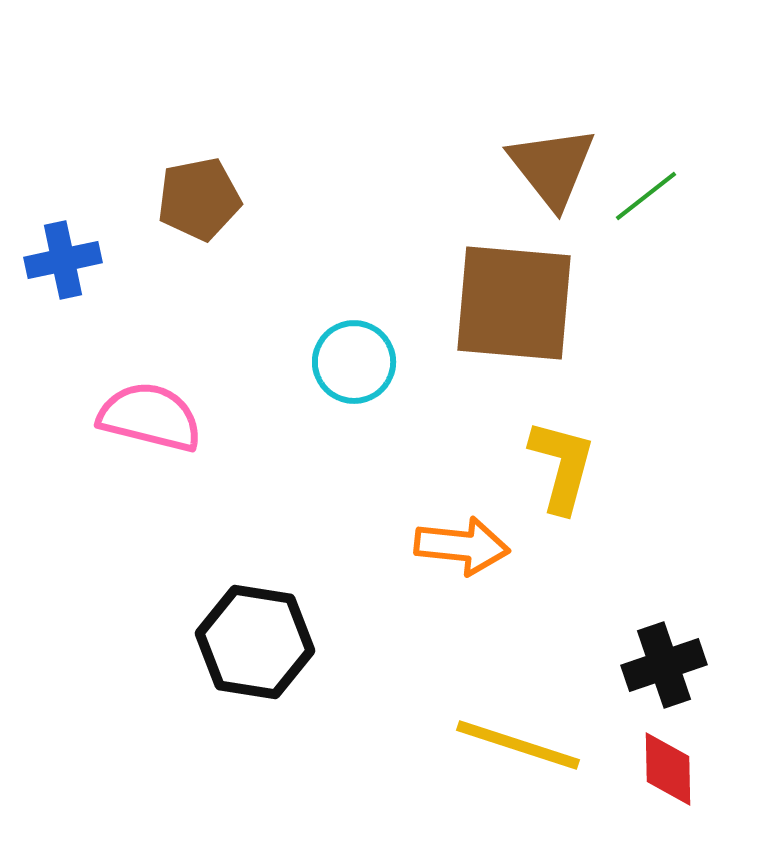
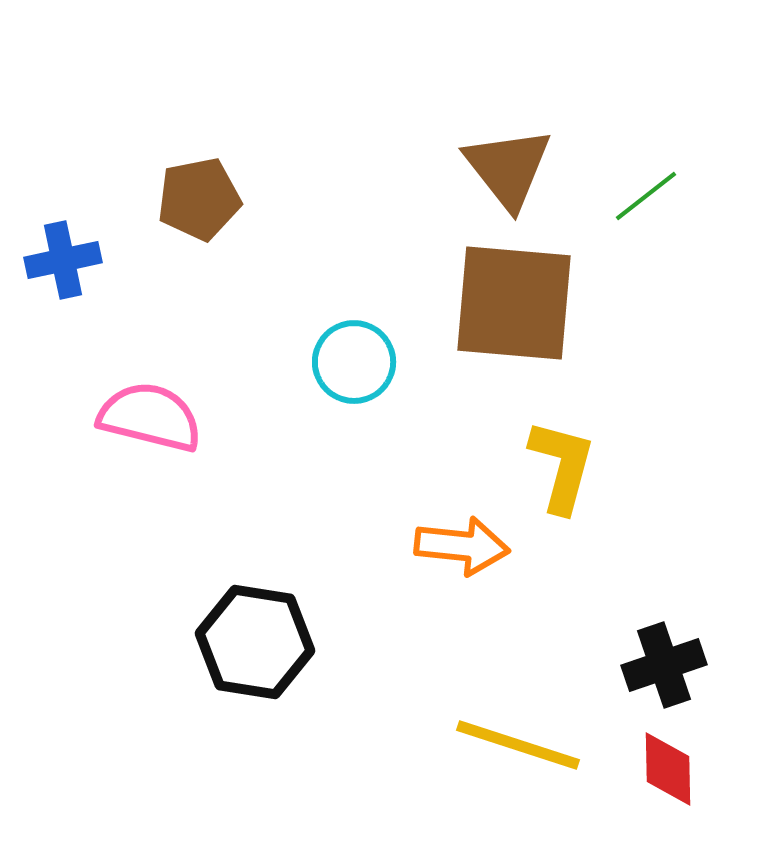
brown triangle: moved 44 px left, 1 px down
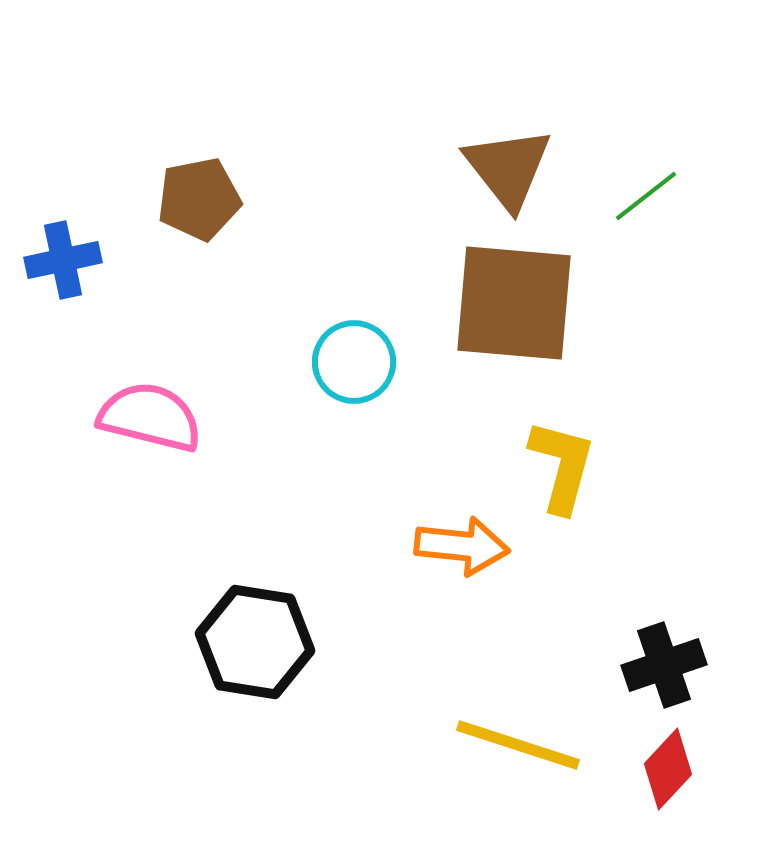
red diamond: rotated 44 degrees clockwise
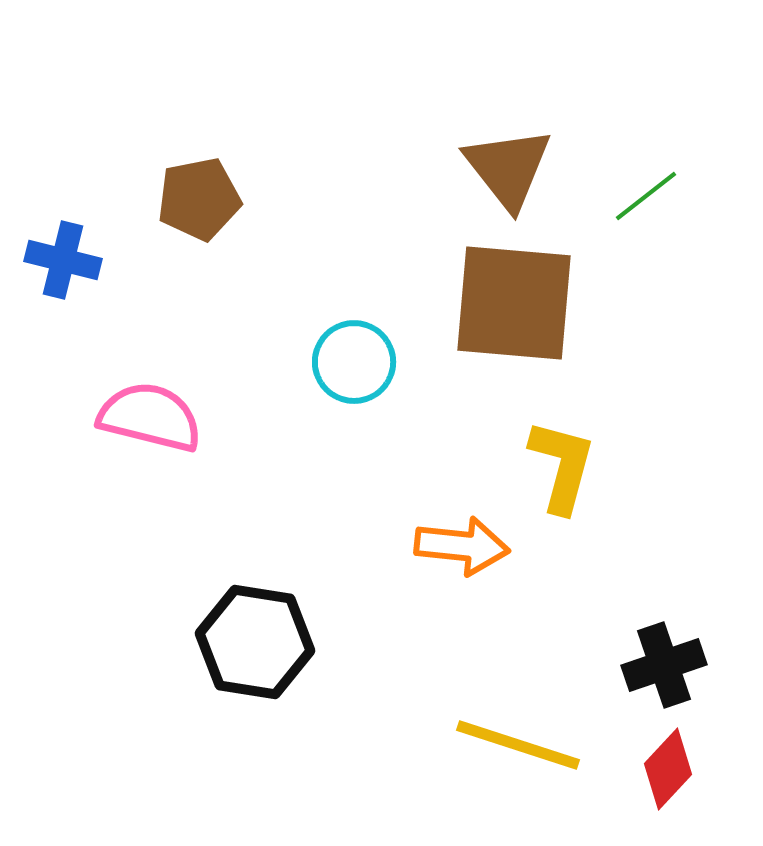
blue cross: rotated 26 degrees clockwise
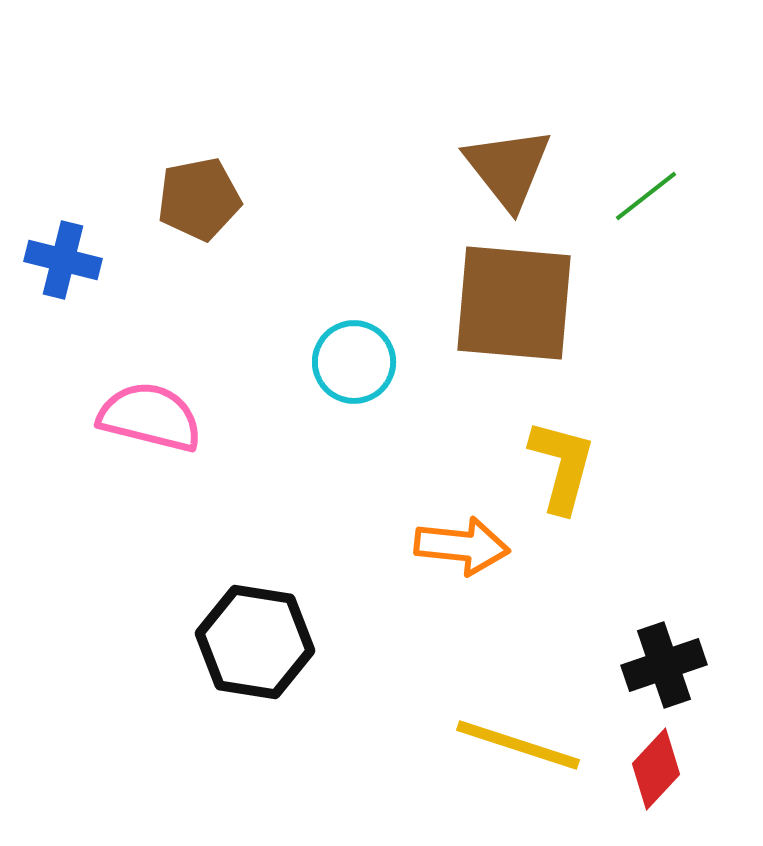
red diamond: moved 12 px left
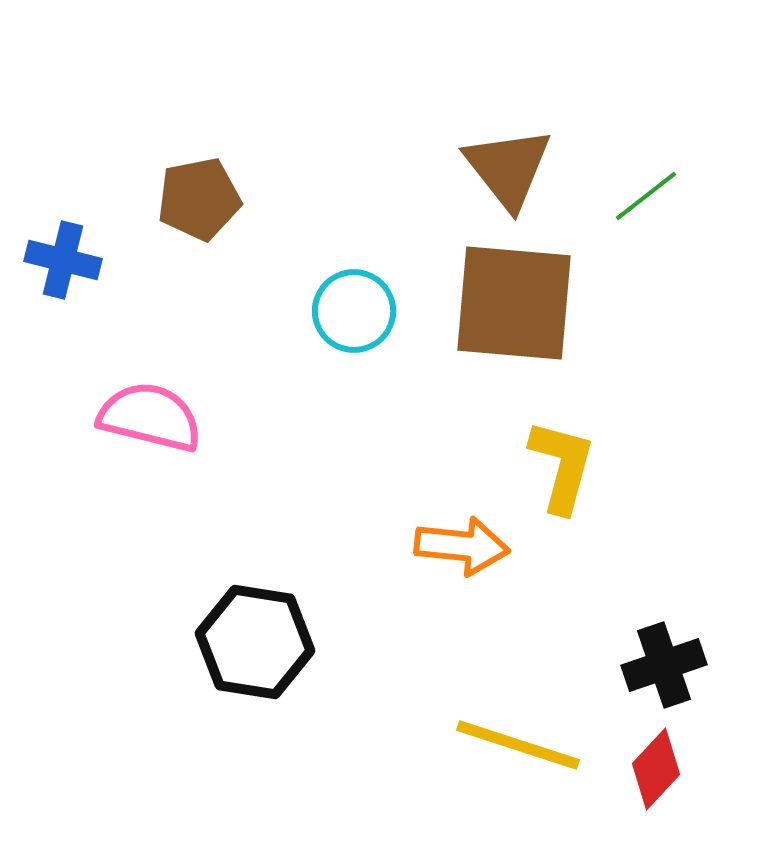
cyan circle: moved 51 px up
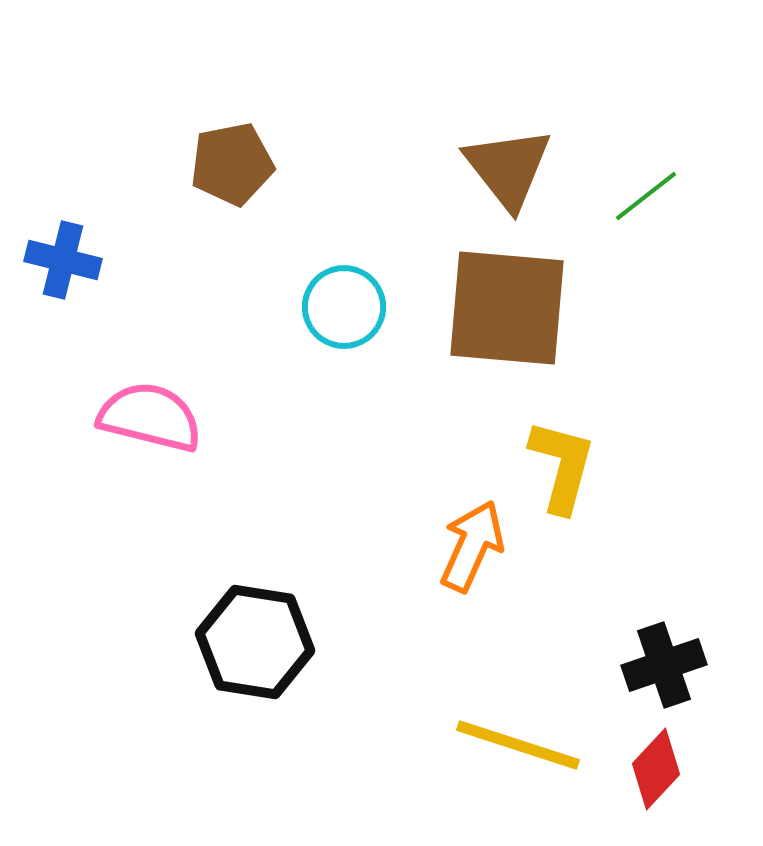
brown pentagon: moved 33 px right, 35 px up
brown square: moved 7 px left, 5 px down
cyan circle: moved 10 px left, 4 px up
orange arrow: moved 10 px right; rotated 72 degrees counterclockwise
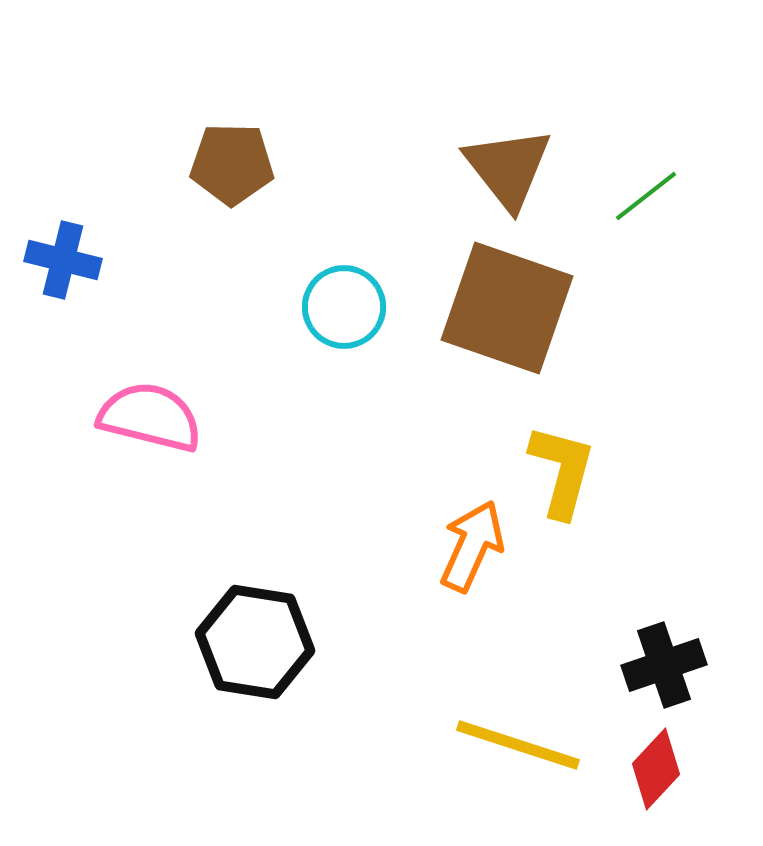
brown pentagon: rotated 12 degrees clockwise
brown square: rotated 14 degrees clockwise
yellow L-shape: moved 5 px down
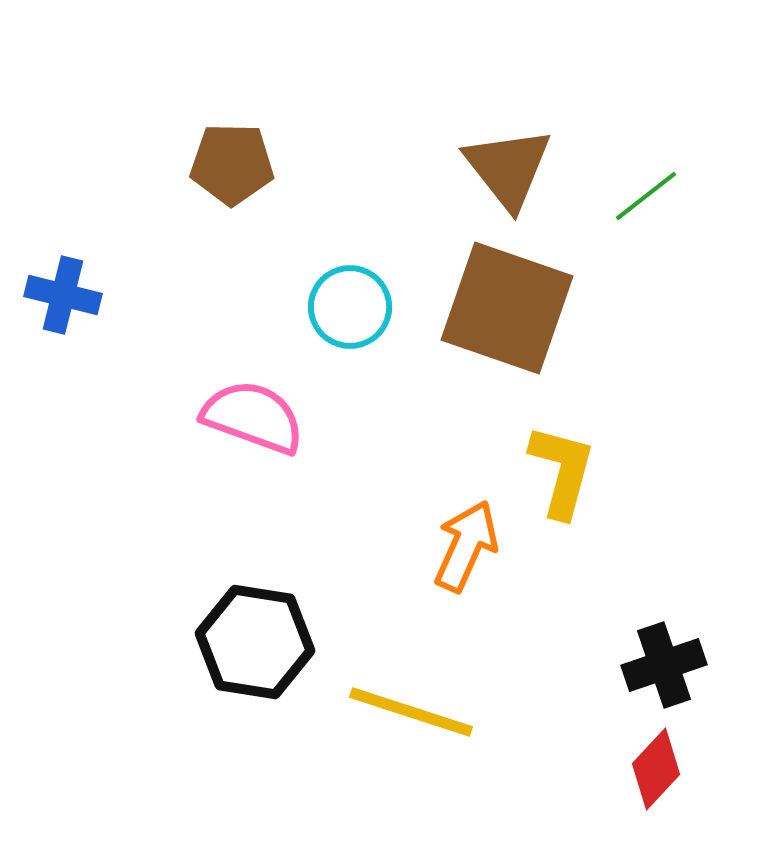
blue cross: moved 35 px down
cyan circle: moved 6 px right
pink semicircle: moved 103 px right; rotated 6 degrees clockwise
orange arrow: moved 6 px left
yellow line: moved 107 px left, 33 px up
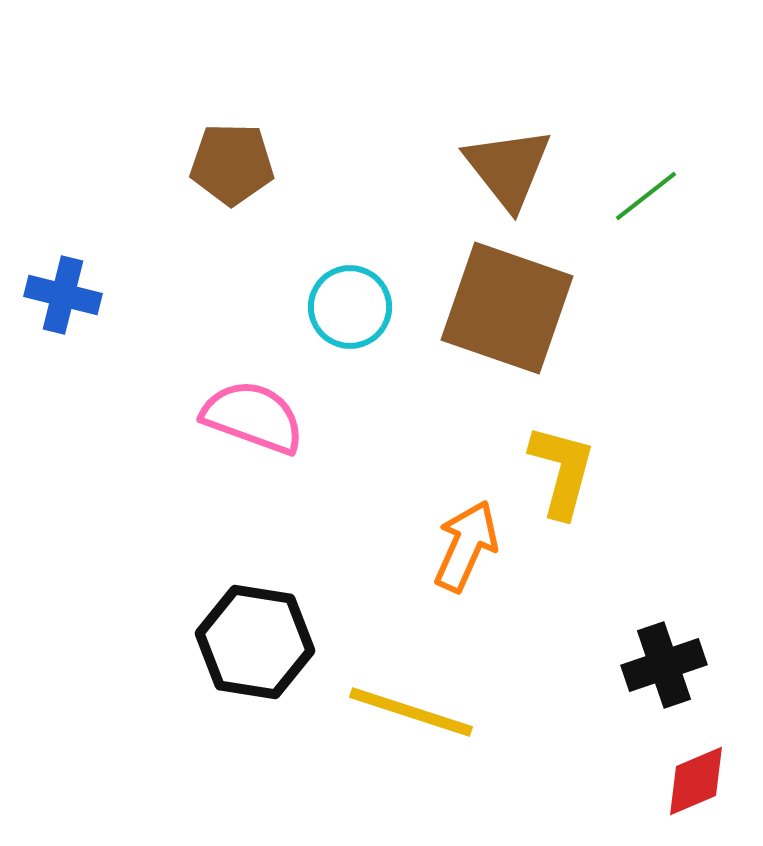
red diamond: moved 40 px right, 12 px down; rotated 24 degrees clockwise
